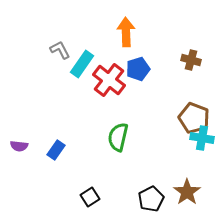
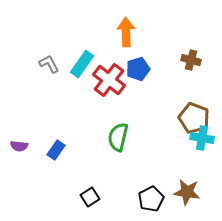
gray L-shape: moved 11 px left, 14 px down
brown star: rotated 28 degrees counterclockwise
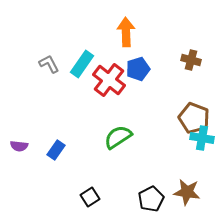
green semicircle: rotated 44 degrees clockwise
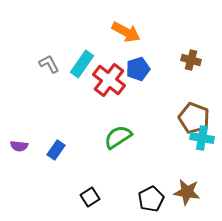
orange arrow: rotated 120 degrees clockwise
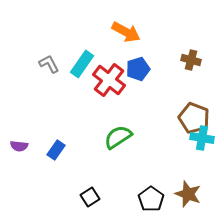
brown star: moved 1 px right, 2 px down; rotated 12 degrees clockwise
black pentagon: rotated 10 degrees counterclockwise
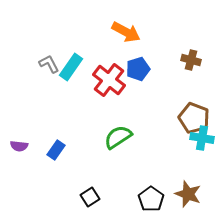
cyan rectangle: moved 11 px left, 3 px down
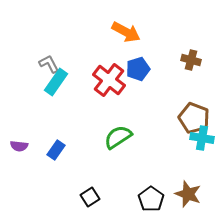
cyan rectangle: moved 15 px left, 15 px down
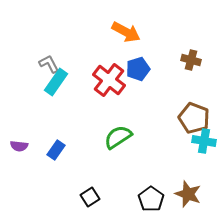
cyan cross: moved 2 px right, 3 px down
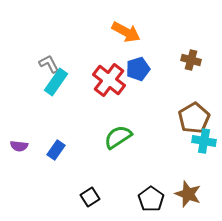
brown pentagon: rotated 20 degrees clockwise
